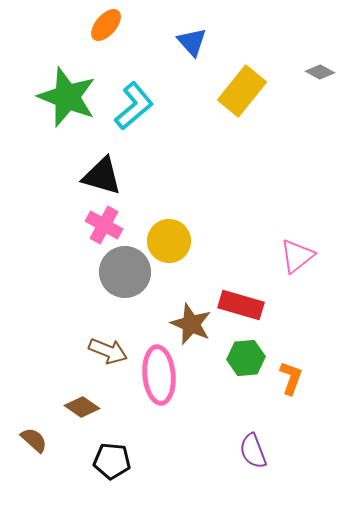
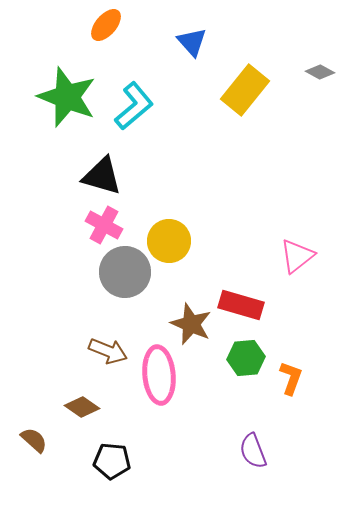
yellow rectangle: moved 3 px right, 1 px up
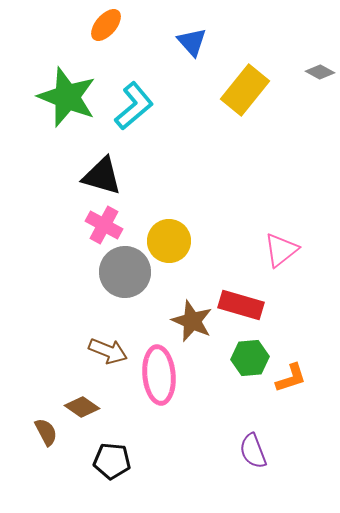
pink triangle: moved 16 px left, 6 px up
brown star: moved 1 px right, 3 px up
green hexagon: moved 4 px right
orange L-shape: rotated 52 degrees clockwise
brown semicircle: moved 12 px right, 8 px up; rotated 20 degrees clockwise
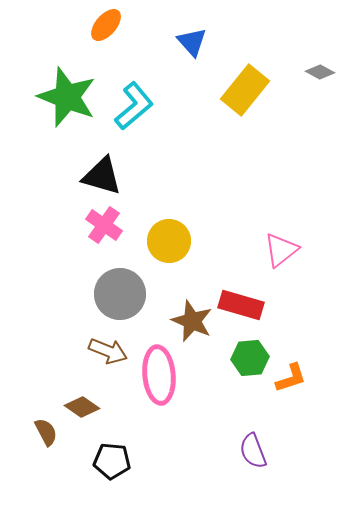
pink cross: rotated 6 degrees clockwise
gray circle: moved 5 px left, 22 px down
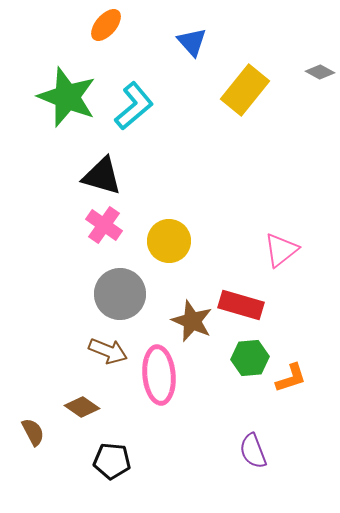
brown semicircle: moved 13 px left
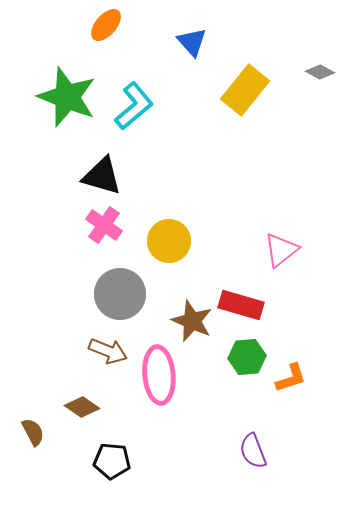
green hexagon: moved 3 px left, 1 px up
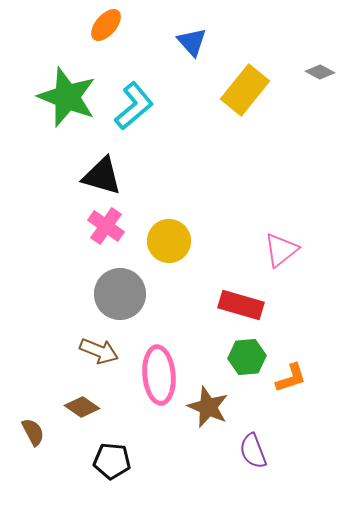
pink cross: moved 2 px right, 1 px down
brown star: moved 16 px right, 86 px down
brown arrow: moved 9 px left
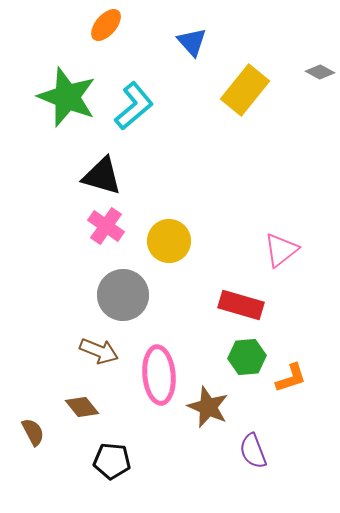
gray circle: moved 3 px right, 1 px down
brown diamond: rotated 16 degrees clockwise
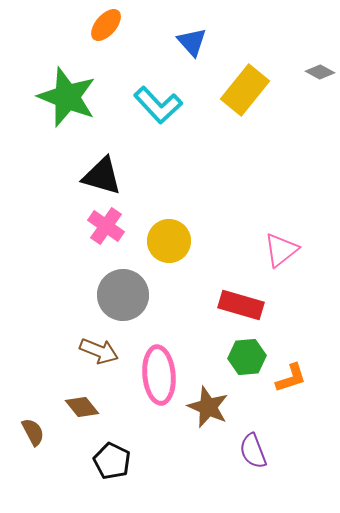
cyan L-shape: moved 24 px right, 1 px up; rotated 87 degrees clockwise
black pentagon: rotated 21 degrees clockwise
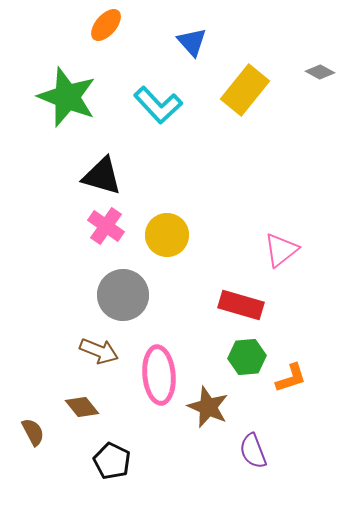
yellow circle: moved 2 px left, 6 px up
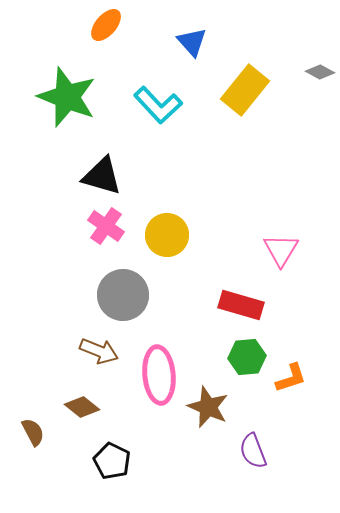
pink triangle: rotated 21 degrees counterclockwise
brown diamond: rotated 12 degrees counterclockwise
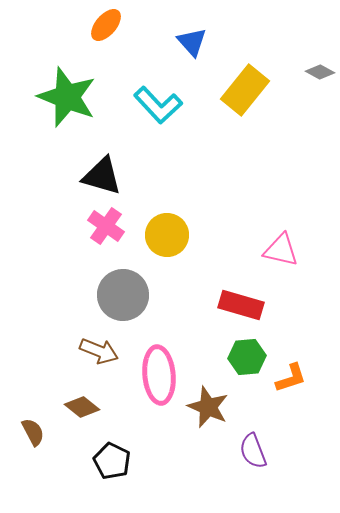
pink triangle: rotated 48 degrees counterclockwise
